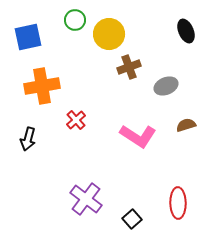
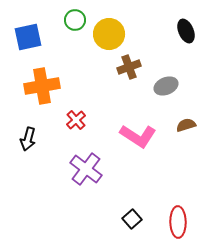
purple cross: moved 30 px up
red ellipse: moved 19 px down
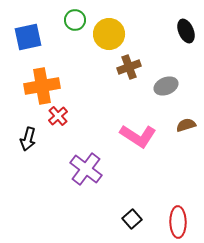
red cross: moved 18 px left, 4 px up
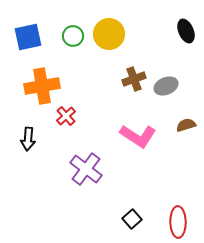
green circle: moved 2 px left, 16 px down
brown cross: moved 5 px right, 12 px down
red cross: moved 8 px right
black arrow: rotated 10 degrees counterclockwise
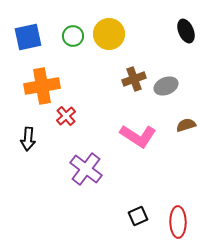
black square: moved 6 px right, 3 px up; rotated 18 degrees clockwise
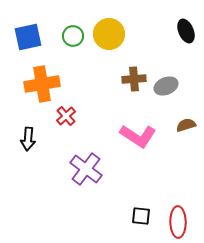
brown cross: rotated 15 degrees clockwise
orange cross: moved 2 px up
black square: moved 3 px right; rotated 30 degrees clockwise
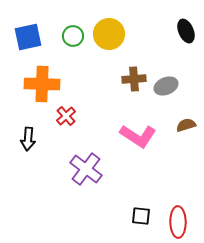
orange cross: rotated 12 degrees clockwise
